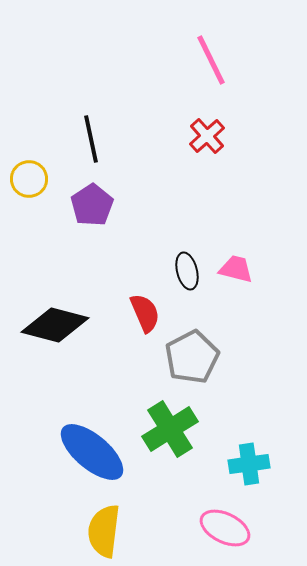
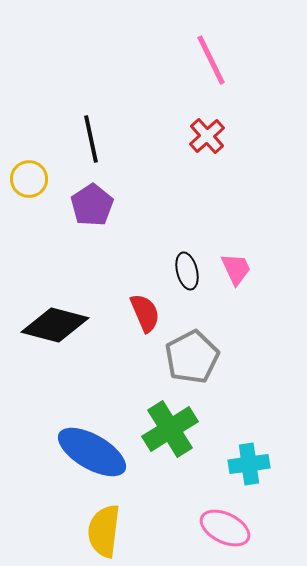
pink trapezoid: rotated 51 degrees clockwise
blue ellipse: rotated 10 degrees counterclockwise
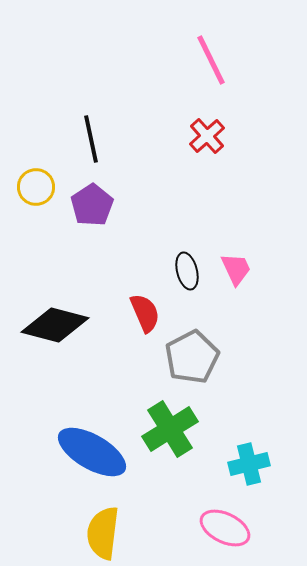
yellow circle: moved 7 px right, 8 px down
cyan cross: rotated 6 degrees counterclockwise
yellow semicircle: moved 1 px left, 2 px down
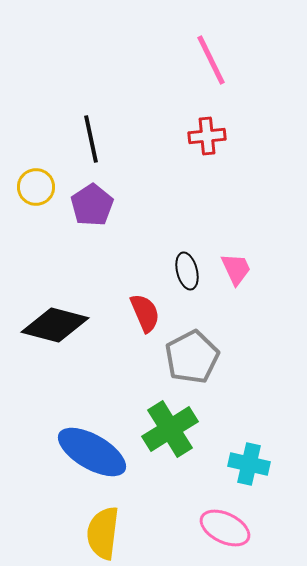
red cross: rotated 36 degrees clockwise
cyan cross: rotated 27 degrees clockwise
